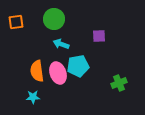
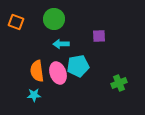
orange square: rotated 28 degrees clockwise
cyan arrow: rotated 21 degrees counterclockwise
cyan star: moved 1 px right, 2 px up
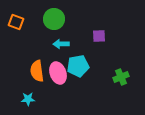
green cross: moved 2 px right, 6 px up
cyan star: moved 6 px left, 4 px down
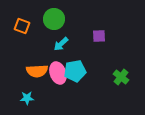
orange square: moved 6 px right, 4 px down
cyan arrow: rotated 42 degrees counterclockwise
cyan pentagon: moved 3 px left, 5 px down
orange semicircle: rotated 85 degrees counterclockwise
green cross: rotated 28 degrees counterclockwise
cyan star: moved 1 px left, 1 px up
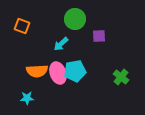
green circle: moved 21 px right
